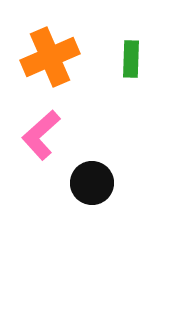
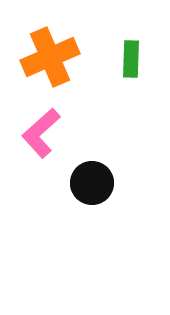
pink L-shape: moved 2 px up
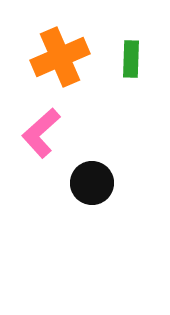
orange cross: moved 10 px right
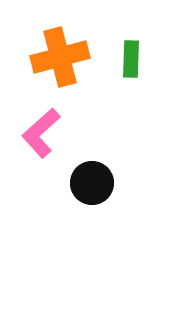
orange cross: rotated 8 degrees clockwise
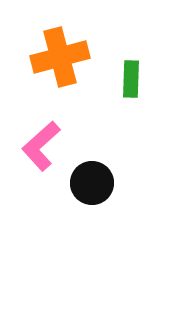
green rectangle: moved 20 px down
pink L-shape: moved 13 px down
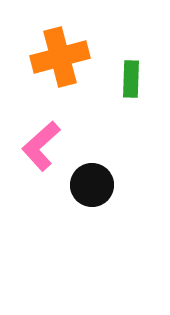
black circle: moved 2 px down
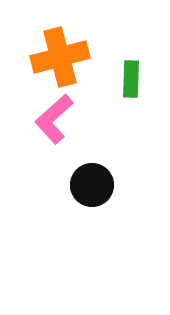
pink L-shape: moved 13 px right, 27 px up
